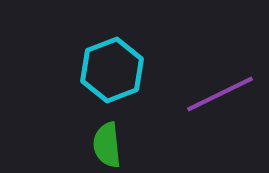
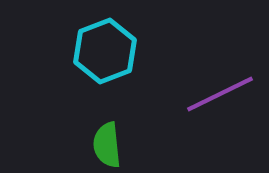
cyan hexagon: moved 7 px left, 19 px up
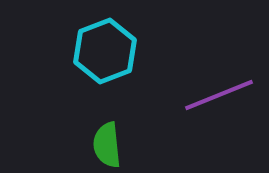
purple line: moved 1 px left, 1 px down; rotated 4 degrees clockwise
